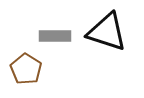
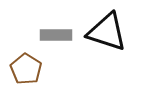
gray rectangle: moved 1 px right, 1 px up
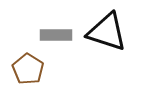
brown pentagon: moved 2 px right
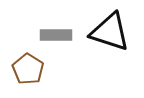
black triangle: moved 3 px right
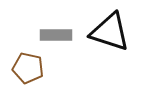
brown pentagon: moved 1 px up; rotated 20 degrees counterclockwise
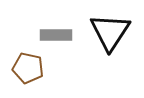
black triangle: rotated 45 degrees clockwise
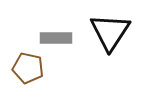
gray rectangle: moved 3 px down
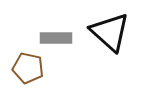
black triangle: rotated 21 degrees counterclockwise
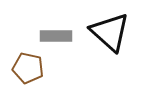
gray rectangle: moved 2 px up
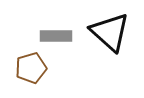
brown pentagon: moved 3 px right; rotated 28 degrees counterclockwise
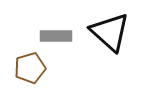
brown pentagon: moved 1 px left
